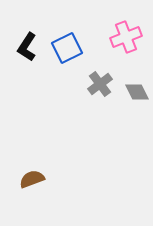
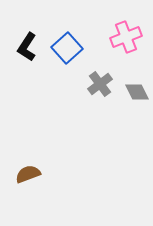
blue square: rotated 16 degrees counterclockwise
brown semicircle: moved 4 px left, 5 px up
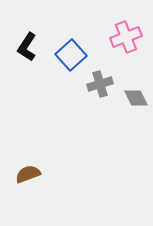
blue square: moved 4 px right, 7 px down
gray cross: rotated 20 degrees clockwise
gray diamond: moved 1 px left, 6 px down
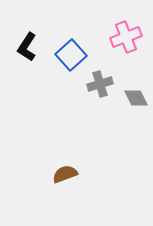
brown semicircle: moved 37 px right
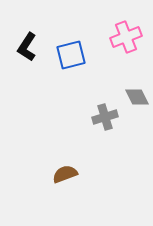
blue square: rotated 28 degrees clockwise
gray cross: moved 5 px right, 33 px down
gray diamond: moved 1 px right, 1 px up
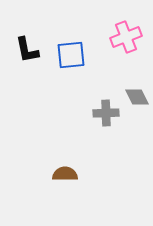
black L-shape: moved 3 px down; rotated 44 degrees counterclockwise
blue square: rotated 8 degrees clockwise
gray cross: moved 1 px right, 4 px up; rotated 15 degrees clockwise
brown semicircle: rotated 20 degrees clockwise
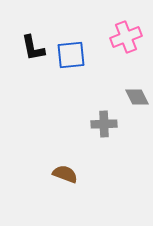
black L-shape: moved 6 px right, 2 px up
gray cross: moved 2 px left, 11 px down
brown semicircle: rotated 20 degrees clockwise
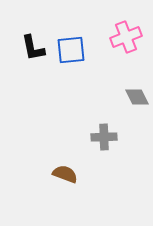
blue square: moved 5 px up
gray cross: moved 13 px down
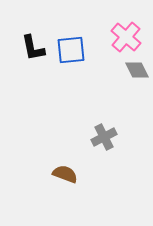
pink cross: rotated 28 degrees counterclockwise
gray diamond: moved 27 px up
gray cross: rotated 25 degrees counterclockwise
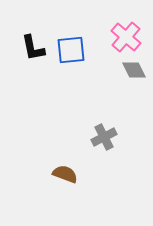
gray diamond: moved 3 px left
